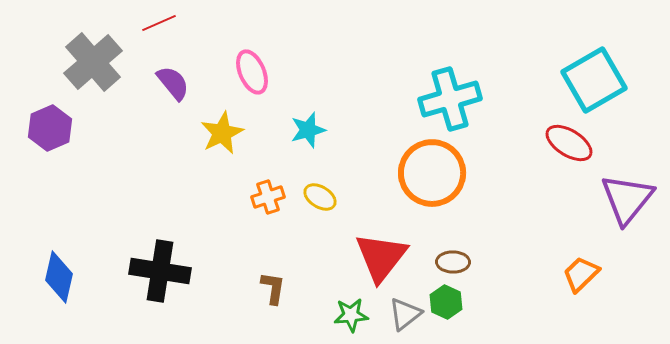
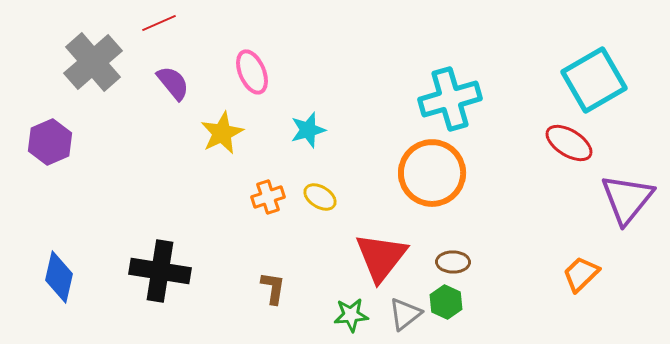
purple hexagon: moved 14 px down
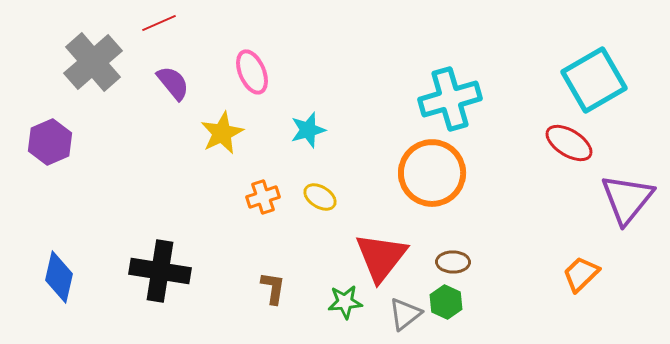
orange cross: moved 5 px left
green star: moved 6 px left, 13 px up
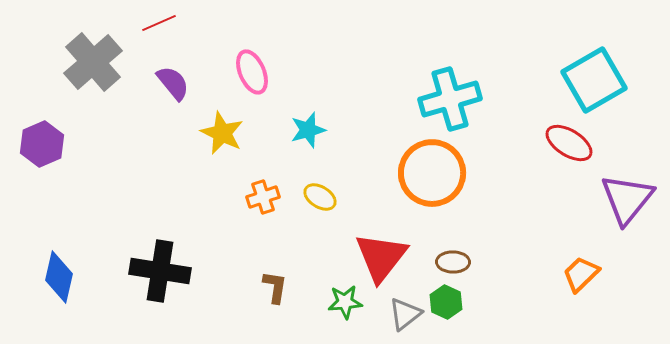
yellow star: rotated 21 degrees counterclockwise
purple hexagon: moved 8 px left, 2 px down
brown L-shape: moved 2 px right, 1 px up
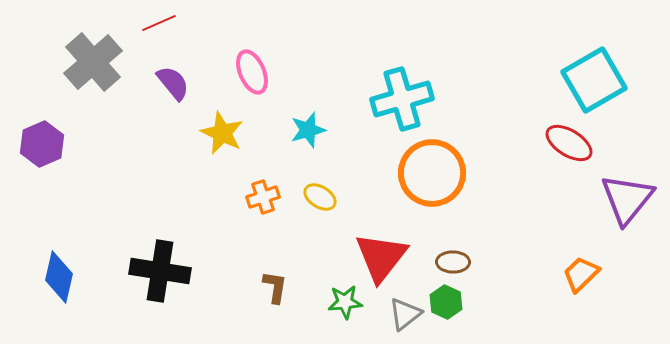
cyan cross: moved 48 px left
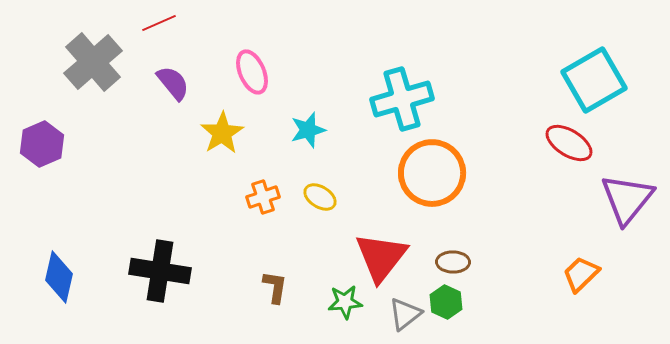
yellow star: rotated 15 degrees clockwise
